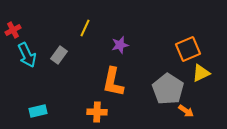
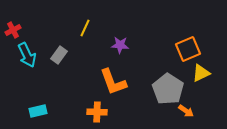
purple star: rotated 18 degrees clockwise
orange L-shape: rotated 32 degrees counterclockwise
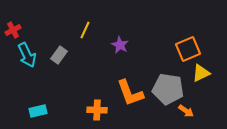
yellow line: moved 2 px down
purple star: rotated 24 degrees clockwise
orange L-shape: moved 17 px right, 11 px down
gray pentagon: rotated 24 degrees counterclockwise
orange cross: moved 2 px up
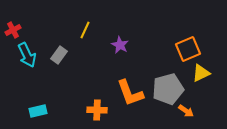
gray pentagon: rotated 24 degrees counterclockwise
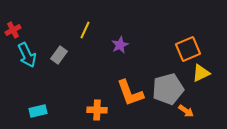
purple star: rotated 18 degrees clockwise
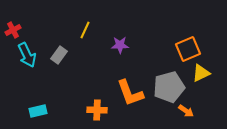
purple star: rotated 24 degrees clockwise
gray pentagon: moved 1 px right, 2 px up
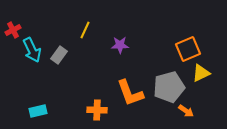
cyan arrow: moved 5 px right, 5 px up
